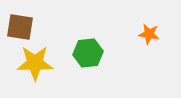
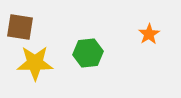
orange star: rotated 30 degrees clockwise
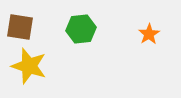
green hexagon: moved 7 px left, 24 px up
yellow star: moved 6 px left, 3 px down; rotated 18 degrees clockwise
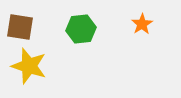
orange star: moved 7 px left, 10 px up
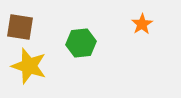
green hexagon: moved 14 px down
